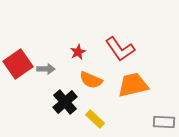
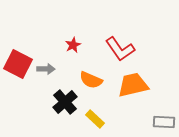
red star: moved 5 px left, 7 px up
red square: rotated 28 degrees counterclockwise
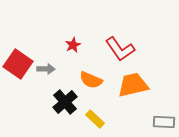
red square: rotated 8 degrees clockwise
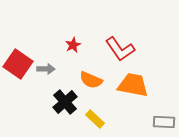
orange trapezoid: rotated 24 degrees clockwise
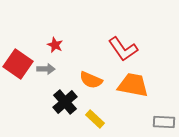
red star: moved 18 px left; rotated 21 degrees counterclockwise
red L-shape: moved 3 px right
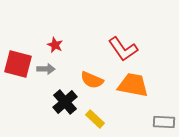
red square: rotated 20 degrees counterclockwise
orange semicircle: moved 1 px right
